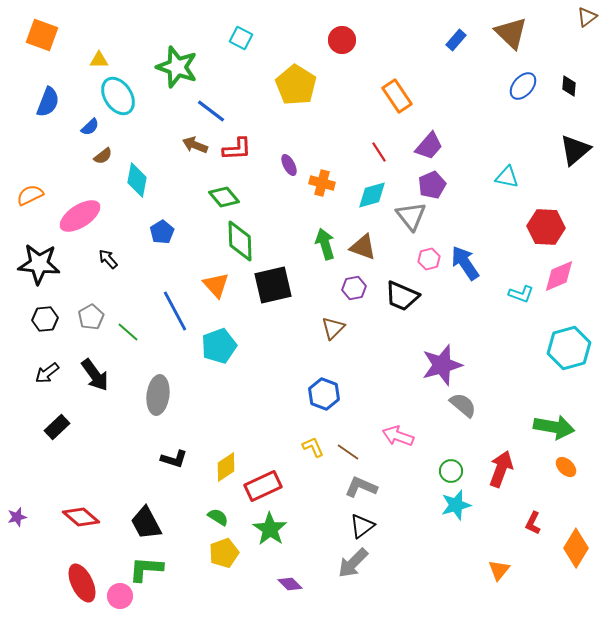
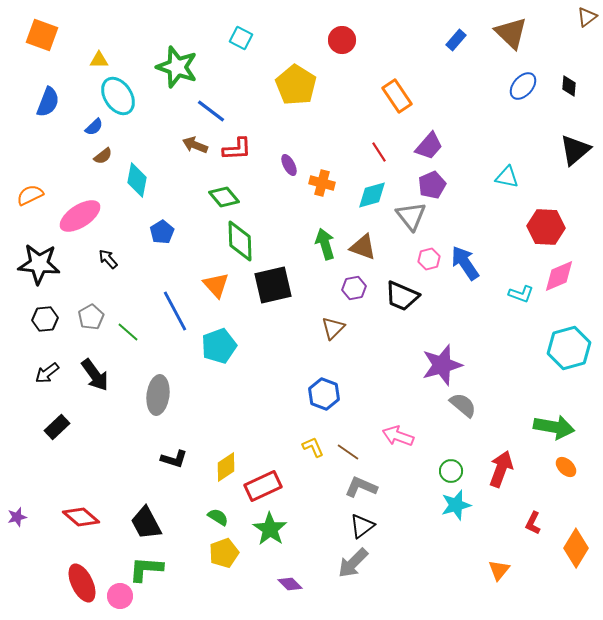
blue semicircle at (90, 127): moved 4 px right
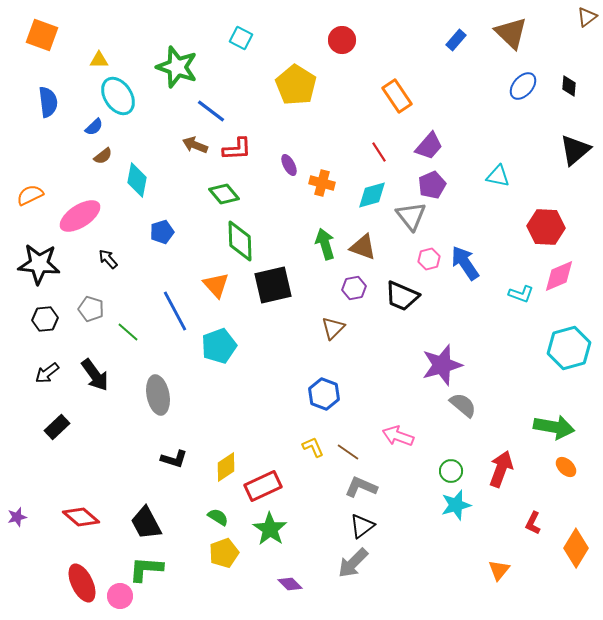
blue semicircle at (48, 102): rotated 28 degrees counterclockwise
cyan triangle at (507, 177): moved 9 px left, 1 px up
green diamond at (224, 197): moved 3 px up
blue pentagon at (162, 232): rotated 15 degrees clockwise
gray pentagon at (91, 317): moved 8 px up; rotated 25 degrees counterclockwise
gray ellipse at (158, 395): rotated 18 degrees counterclockwise
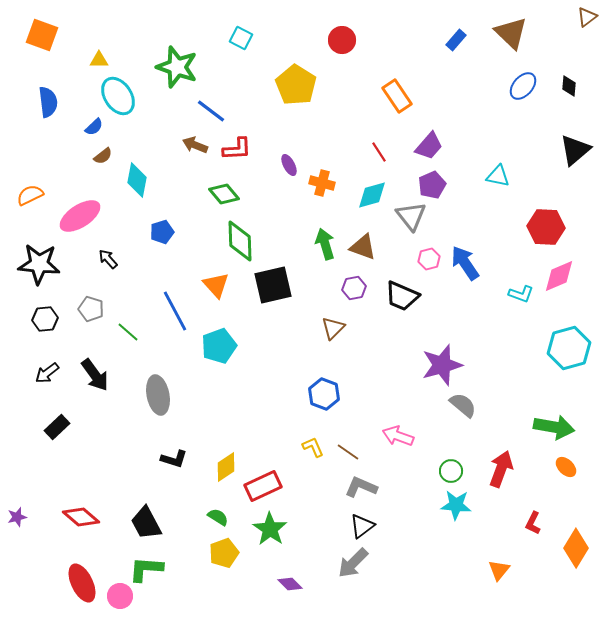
cyan star at (456, 505): rotated 20 degrees clockwise
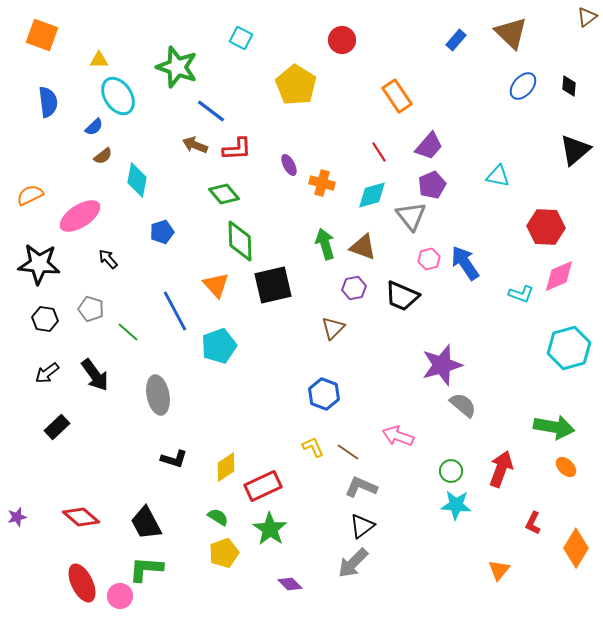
black hexagon at (45, 319): rotated 15 degrees clockwise
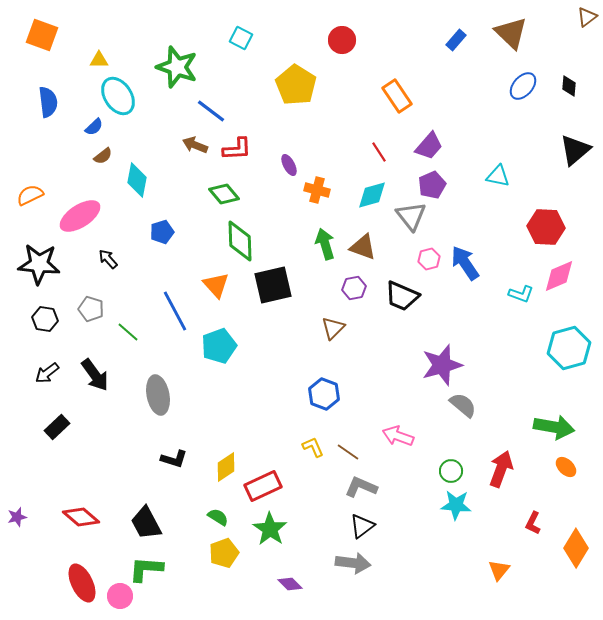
orange cross at (322, 183): moved 5 px left, 7 px down
gray arrow at (353, 563): rotated 128 degrees counterclockwise
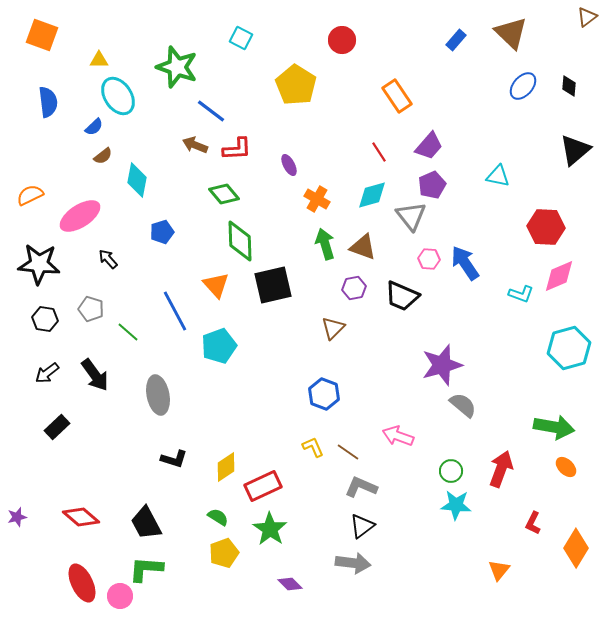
orange cross at (317, 190): moved 9 px down; rotated 15 degrees clockwise
pink hexagon at (429, 259): rotated 20 degrees clockwise
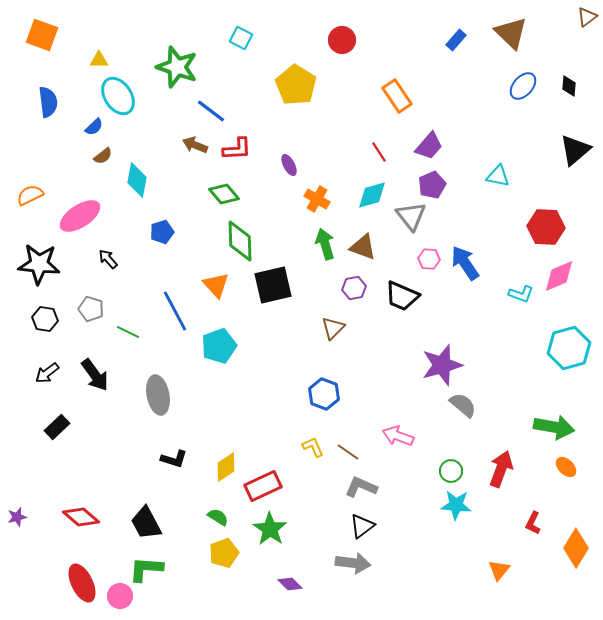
green line at (128, 332): rotated 15 degrees counterclockwise
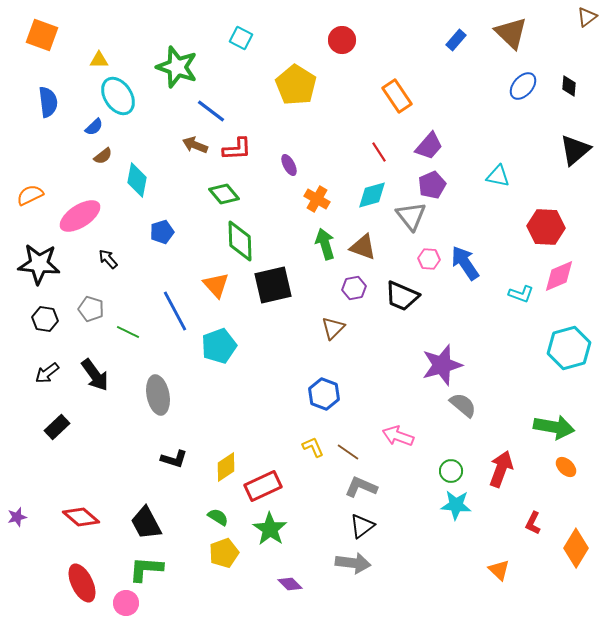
orange triangle at (499, 570): rotated 25 degrees counterclockwise
pink circle at (120, 596): moved 6 px right, 7 px down
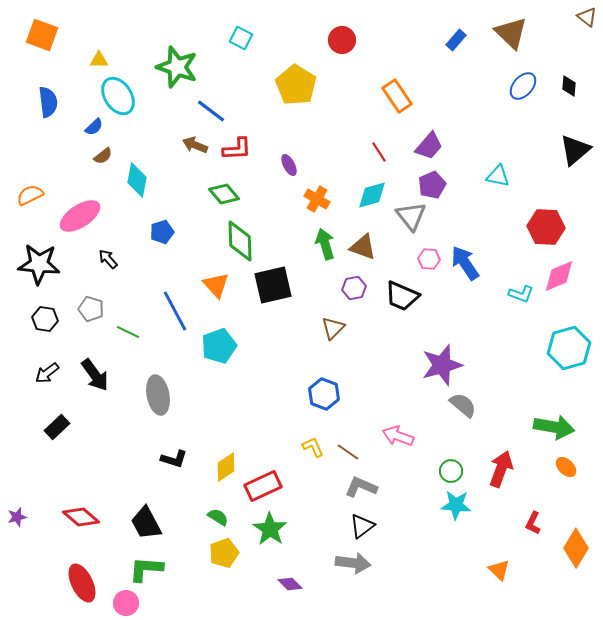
brown triangle at (587, 17): rotated 45 degrees counterclockwise
